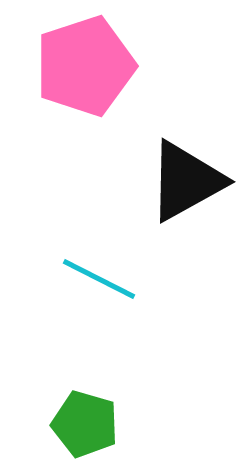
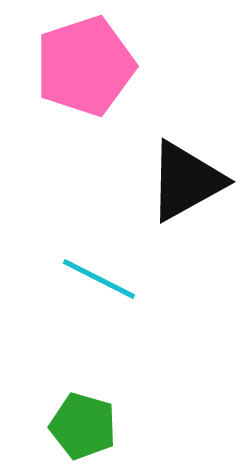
green pentagon: moved 2 px left, 2 px down
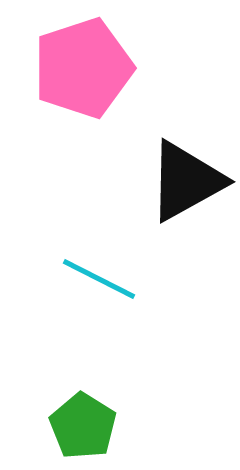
pink pentagon: moved 2 px left, 2 px down
green pentagon: rotated 16 degrees clockwise
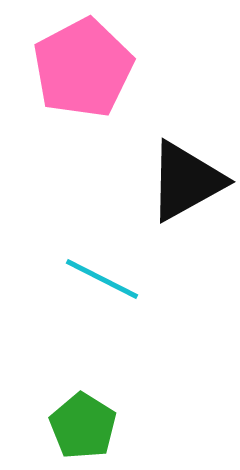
pink pentagon: rotated 10 degrees counterclockwise
cyan line: moved 3 px right
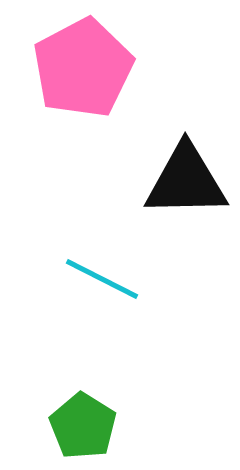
black triangle: rotated 28 degrees clockwise
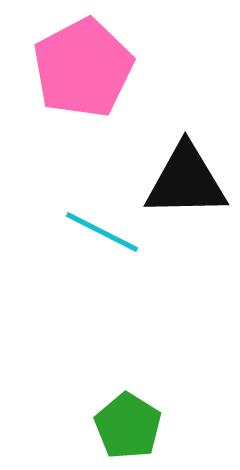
cyan line: moved 47 px up
green pentagon: moved 45 px right
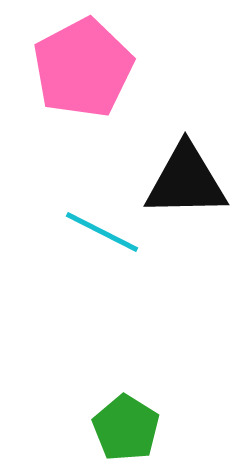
green pentagon: moved 2 px left, 2 px down
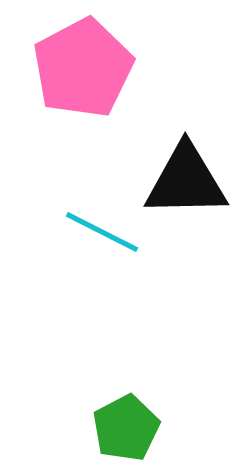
green pentagon: rotated 12 degrees clockwise
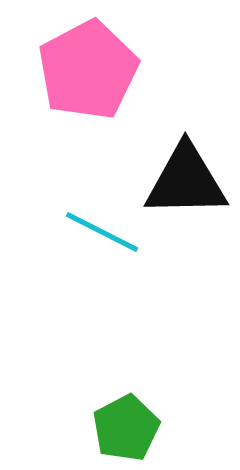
pink pentagon: moved 5 px right, 2 px down
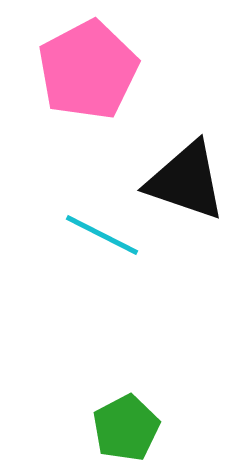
black triangle: rotated 20 degrees clockwise
cyan line: moved 3 px down
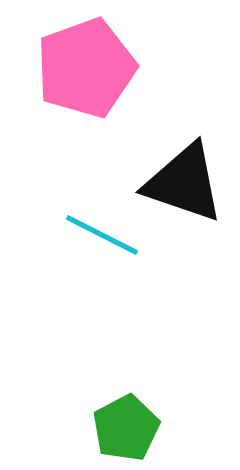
pink pentagon: moved 2 px left, 2 px up; rotated 8 degrees clockwise
black triangle: moved 2 px left, 2 px down
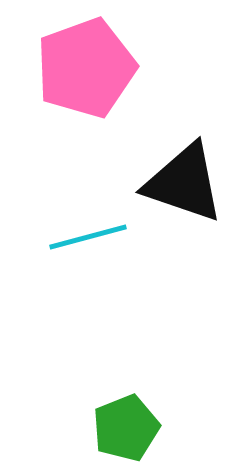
cyan line: moved 14 px left, 2 px down; rotated 42 degrees counterclockwise
green pentagon: rotated 6 degrees clockwise
